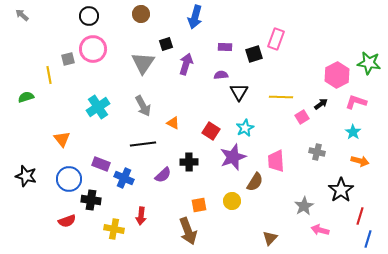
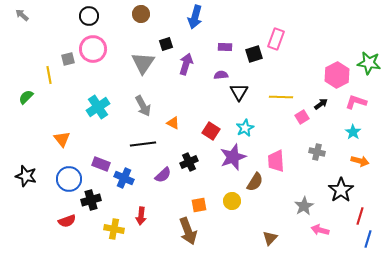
green semicircle at (26, 97): rotated 28 degrees counterclockwise
black cross at (189, 162): rotated 24 degrees counterclockwise
black cross at (91, 200): rotated 24 degrees counterclockwise
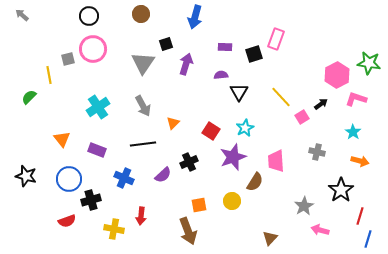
green semicircle at (26, 97): moved 3 px right
yellow line at (281, 97): rotated 45 degrees clockwise
pink L-shape at (356, 102): moved 3 px up
orange triangle at (173, 123): rotated 48 degrees clockwise
purple rectangle at (101, 164): moved 4 px left, 14 px up
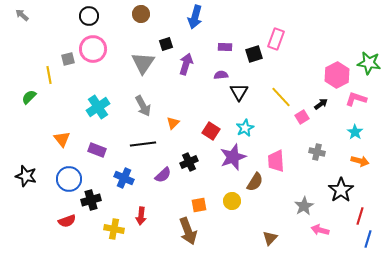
cyan star at (353, 132): moved 2 px right
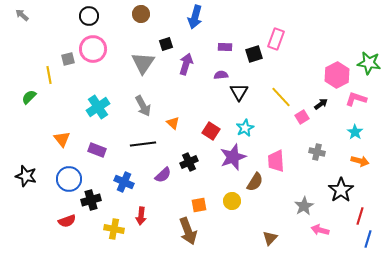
orange triangle at (173, 123): rotated 32 degrees counterclockwise
blue cross at (124, 178): moved 4 px down
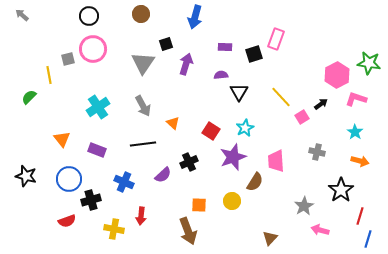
orange square at (199, 205): rotated 14 degrees clockwise
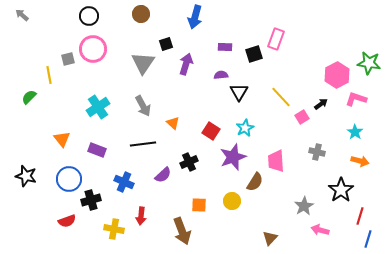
brown arrow at (188, 231): moved 6 px left
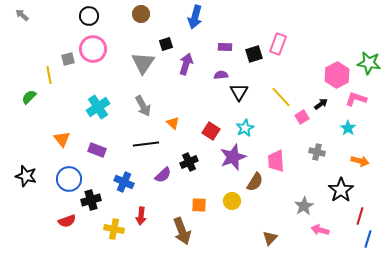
pink rectangle at (276, 39): moved 2 px right, 5 px down
cyan star at (355, 132): moved 7 px left, 4 px up
black line at (143, 144): moved 3 px right
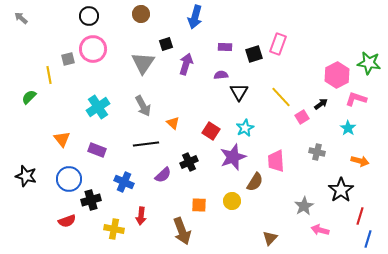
gray arrow at (22, 15): moved 1 px left, 3 px down
